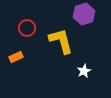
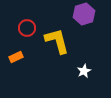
yellow L-shape: moved 4 px left
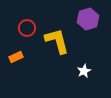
purple hexagon: moved 4 px right, 5 px down
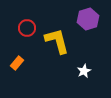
orange rectangle: moved 1 px right, 6 px down; rotated 24 degrees counterclockwise
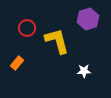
white star: rotated 24 degrees clockwise
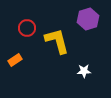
orange rectangle: moved 2 px left, 3 px up; rotated 16 degrees clockwise
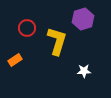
purple hexagon: moved 5 px left
yellow L-shape: rotated 32 degrees clockwise
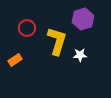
white star: moved 4 px left, 16 px up
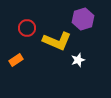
yellow L-shape: rotated 96 degrees clockwise
white star: moved 2 px left, 5 px down; rotated 16 degrees counterclockwise
orange rectangle: moved 1 px right
